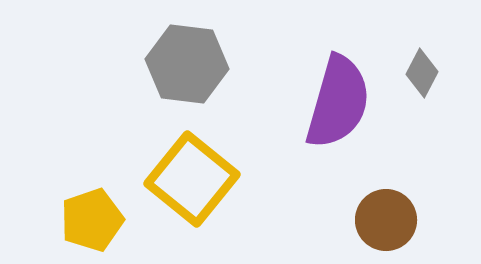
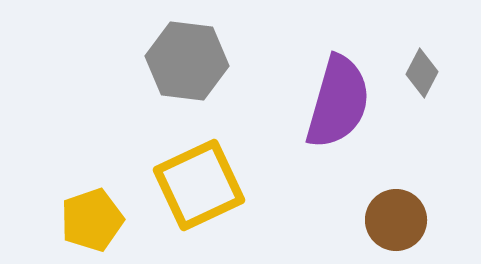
gray hexagon: moved 3 px up
yellow square: moved 7 px right, 6 px down; rotated 26 degrees clockwise
brown circle: moved 10 px right
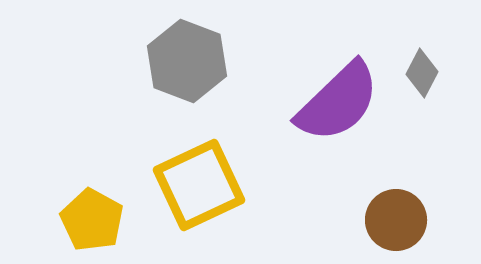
gray hexagon: rotated 14 degrees clockwise
purple semicircle: rotated 30 degrees clockwise
yellow pentagon: rotated 24 degrees counterclockwise
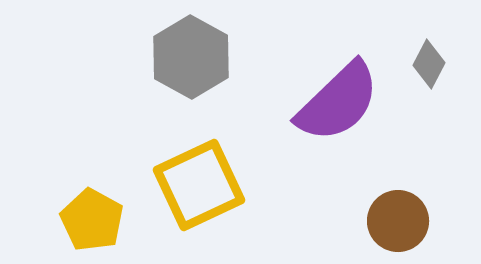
gray hexagon: moved 4 px right, 4 px up; rotated 8 degrees clockwise
gray diamond: moved 7 px right, 9 px up
brown circle: moved 2 px right, 1 px down
